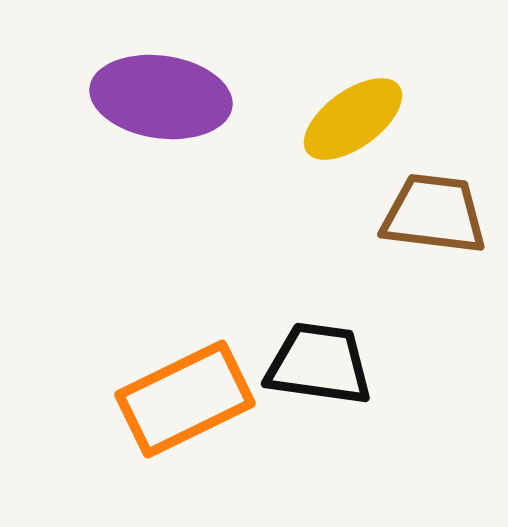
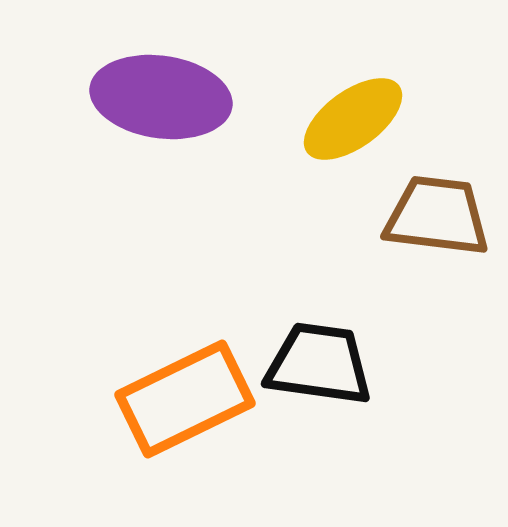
brown trapezoid: moved 3 px right, 2 px down
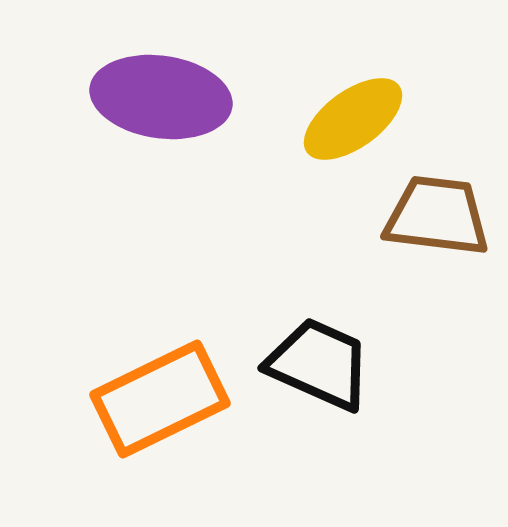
black trapezoid: rotated 16 degrees clockwise
orange rectangle: moved 25 px left
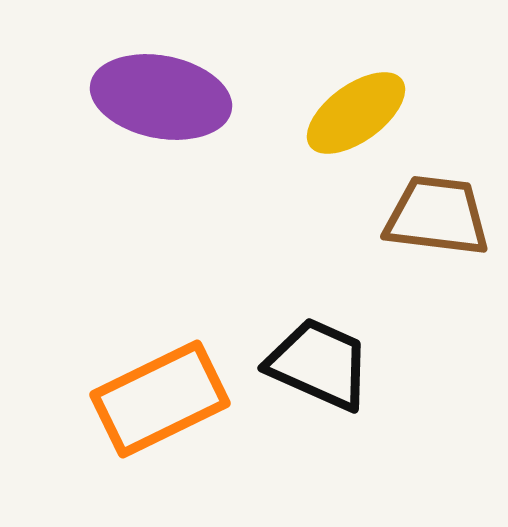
purple ellipse: rotated 3 degrees clockwise
yellow ellipse: moved 3 px right, 6 px up
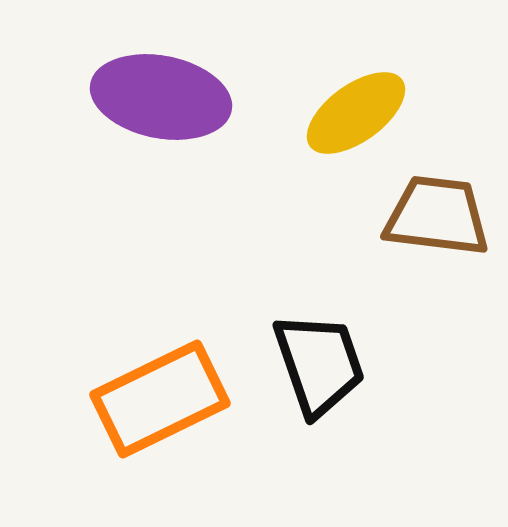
black trapezoid: rotated 47 degrees clockwise
